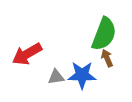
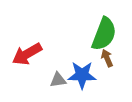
gray triangle: moved 2 px right, 3 px down
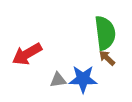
green semicircle: moved 1 px right, 1 px up; rotated 28 degrees counterclockwise
brown arrow: rotated 24 degrees counterclockwise
blue star: moved 1 px right, 4 px down
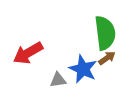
red arrow: moved 1 px right, 1 px up
brown arrow: rotated 102 degrees clockwise
blue star: moved 10 px up; rotated 24 degrees clockwise
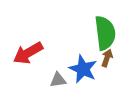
brown arrow: rotated 36 degrees counterclockwise
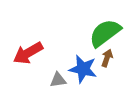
green semicircle: rotated 120 degrees counterclockwise
blue star: rotated 12 degrees counterclockwise
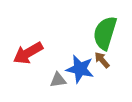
green semicircle: rotated 36 degrees counterclockwise
brown arrow: moved 5 px left, 2 px down; rotated 60 degrees counterclockwise
blue star: moved 3 px left
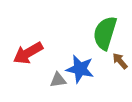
brown arrow: moved 18 px right, 1 px down
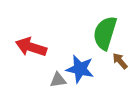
red arrow: moved 3 px right, 6 px up; rotated 48 degrees clockwise
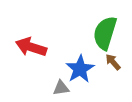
brown arrow: moved 7 px left, 1 px down
blue star: rotated 28 degrees clockwise
gray triangle: moved 3 px right, 8 px down
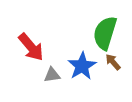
red arrow: rotated 148 degrees counterclockwise
blue star: moved 2 px right, 3 px up
gray triangle: moved 9 px left, 13 px up
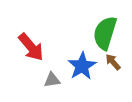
gray triangle: moved 5 px down
